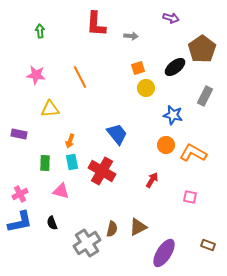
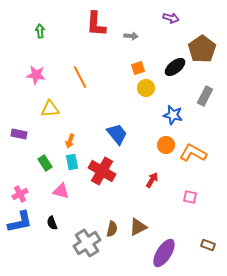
green rectangle: rotated 35 degrees counterclockwise
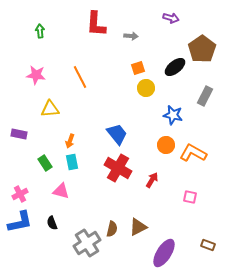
red cross: moved 16 px right, 3 px up
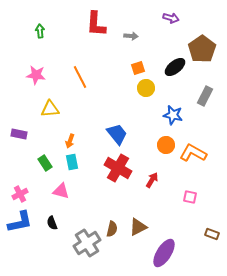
brown rectangle: moved 4 px right, 11 px up
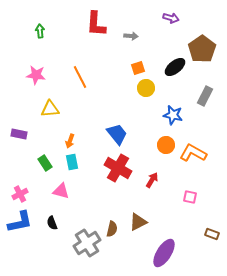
brown triangle: moved 5 px up
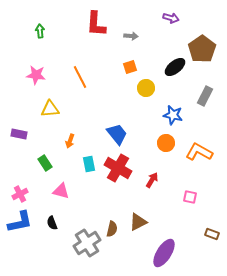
orange square: moved 8 px left, 1 px up
orange circle: moved 2 px up
orange L-shape: moved 6 px right, 1 px up
cyan rectangle: moved 17 px right, 2 px down
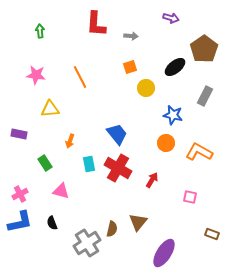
brown pentagon: moved 2 px right
brown triangle: rotated 24 degrees counterclockwise
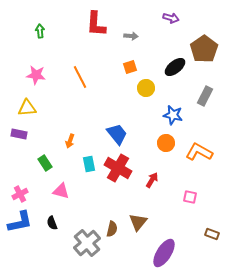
yellow triangle: moved 23 px left, 1 px up
gray cross: rotated 8 degrees counterclockwise
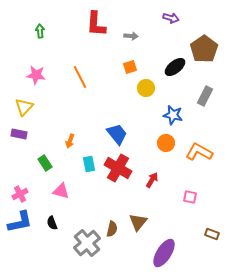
yellow triangle: moved 3 px left, 1 px up; rotated 42 degrees counterclockwise
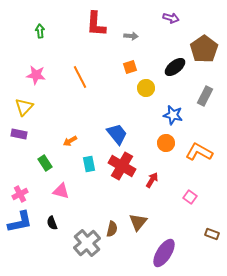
orange arrow: rotated 40 degrees clockwise
red cross: moved 4 px right, 2 px up
pink square: rotated 24 degrees clockwise
